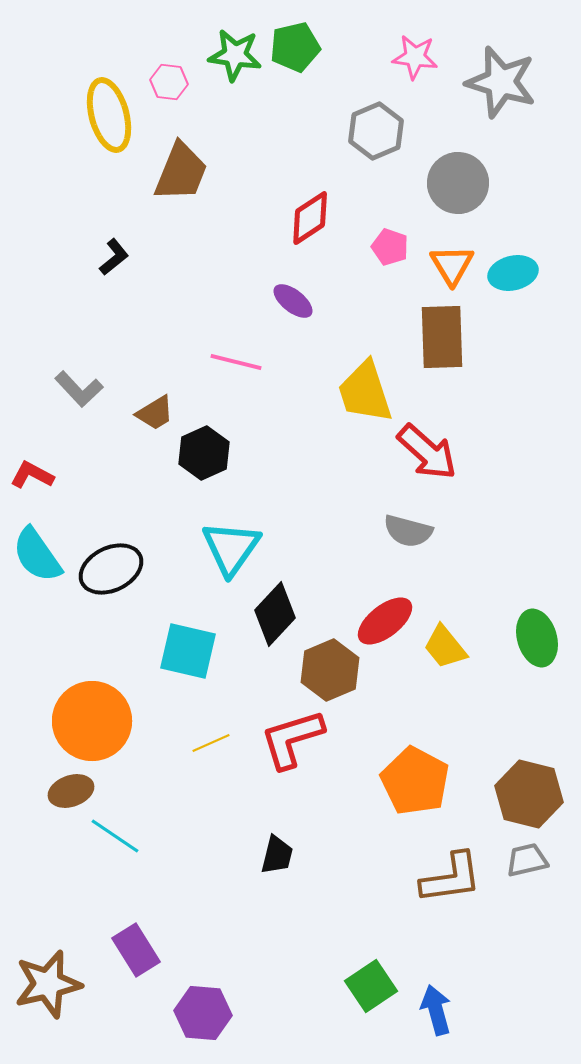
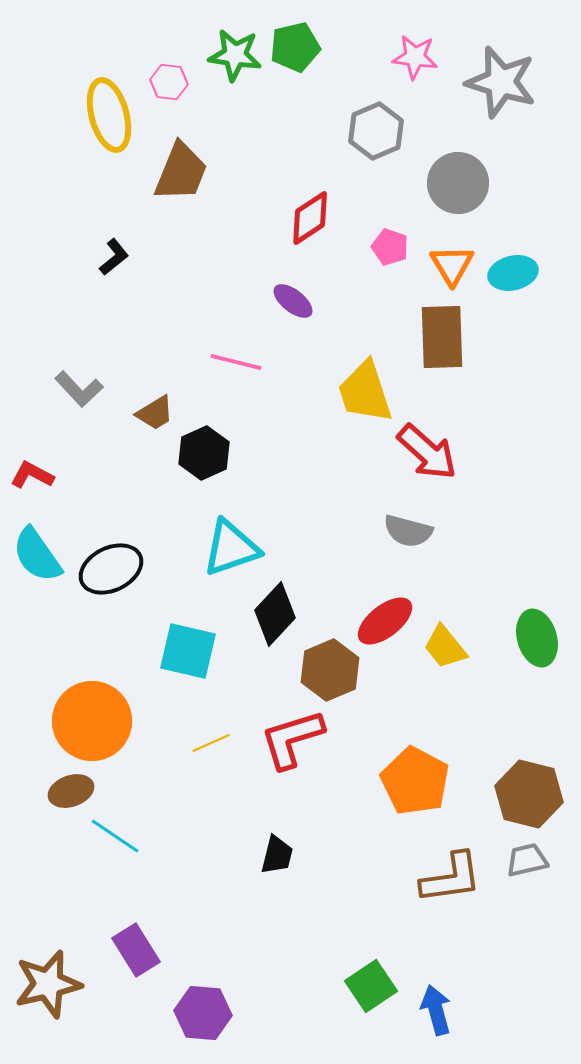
cyan triangle at (231, 548): rotated 36 degrees clockwise
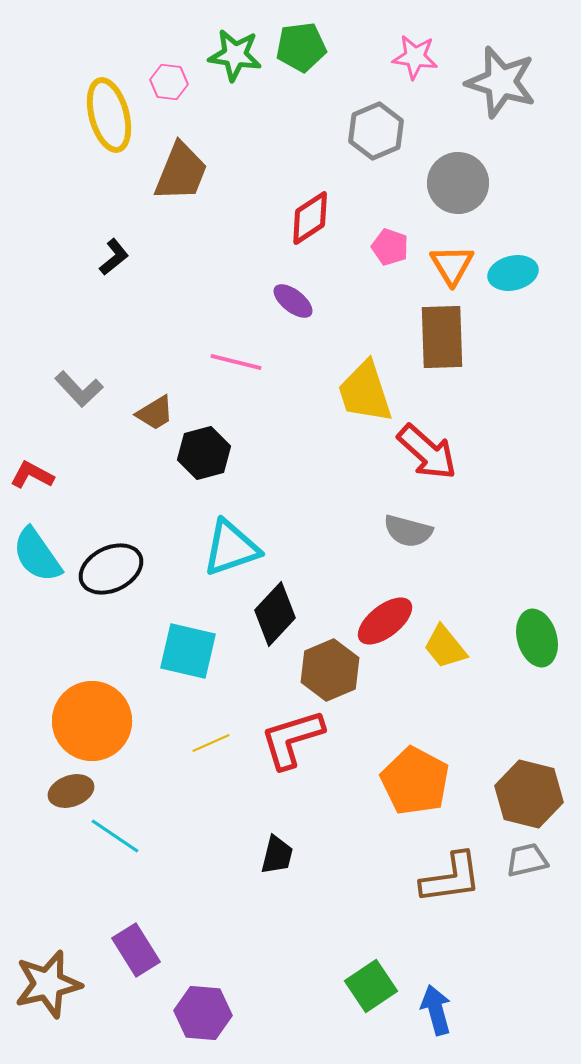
green pentagon at (295, 47): moved 6 px right; rotated 6 degrees clockwise
black hexagon at (204, 453): rotated 9 degrees clockwise
